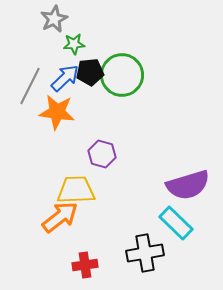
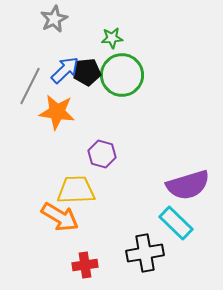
green star: moved 38 px right, 6 px up
black pentagon: moved 3 px left
blue arrow: moved 8 px up
orange arrow: rotated 69 degrees clockwise
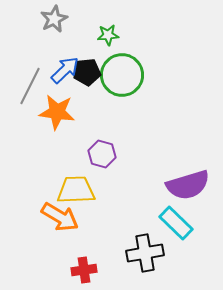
green star: moved 4 px left, 3 px up
red cross: moved 1 px left, 5 px down
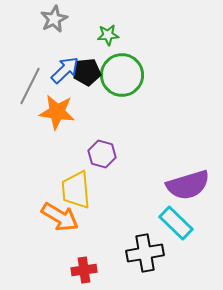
yellow trapezoid: rotated 93 degrees counterclockwise
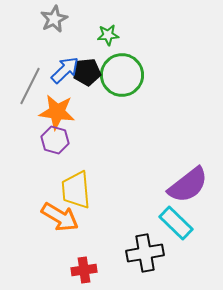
purple hexagon: moved 47 px left, 14 px up
purple semicircle: rotated 21 degrees counterclockwise
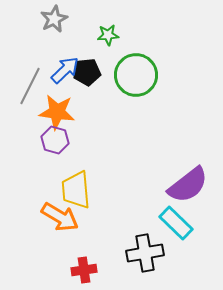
green circle: moved 14 px right
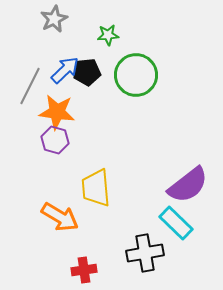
yellow trapezoid: moved 20 px right, 2 px up
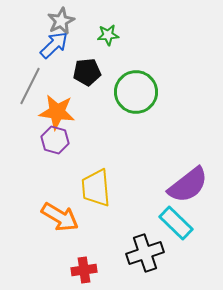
gray star: moved 7 px right, 2 px down
blue arrow: moved 11 px left, 25 px up
green circle: moved 17 px down
black cross: rotated 9 degrees counterclockwise
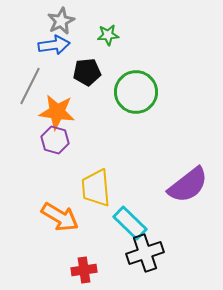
blue arrow: rotated 36 degrees clockwise
cyan rectangle: moved 46 px left
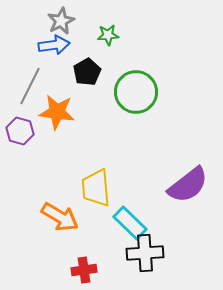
black pentagon: rotated 24 degrees counterclockwise
purple hexagon: moved 35 px left, 9 px up
black cross: rotated 15 degrees clockwise
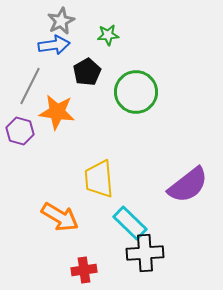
yellow trapezoid: moved 3 px right, 9 px up
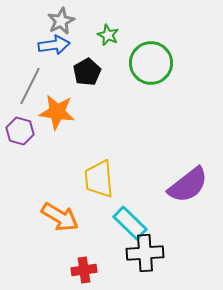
green star: rotated 30 degrees clockwise
green circle: moved 15 px right, 29 px up
